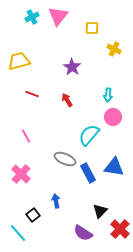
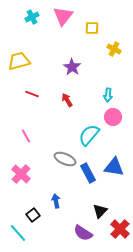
pink triangle: moved 5 px right
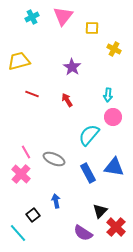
pink line: moved 16 px down
gray ellipse: moved 11 px left
red cross: moved 4 px left, 2 px up
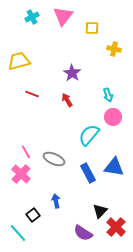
yellow cross: rotated 16 degrees counterclockwise
purple star: moved 6 px down
cyan arrow: rotated 24 degrees counterclockwise
